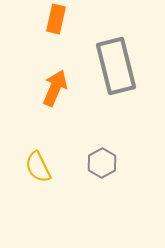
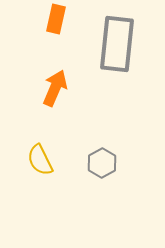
gray rectangle: moved 1 px right, 22 px up; rotated 20 degrees clockwise
yellow semicircle: moved 2 px right, 7 px up
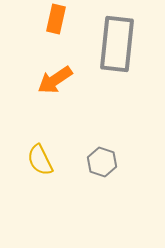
orange arrow: moved 8 px up; rotated 147 degrees counterclockwise
gray hexagon: moved 1 px up; rotated 12 degrees counterclockwise
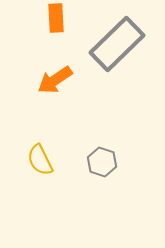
orange rectangle: moved 1 px up; rotated 16 degrees counterclockwise
gray rectangle: rotated 40 degrees clockwise
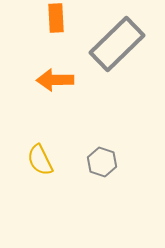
orange arrow: rotated 33 degrees clockwise
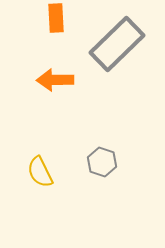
yellow semicircle: moved 12 px down
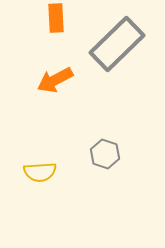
orange arrow: rotated 27 degrees counterclockwise
gray hexagon: moved 3 px right, 8 px up
yellow semicircle: rotated 68 degrees counterclockwise
